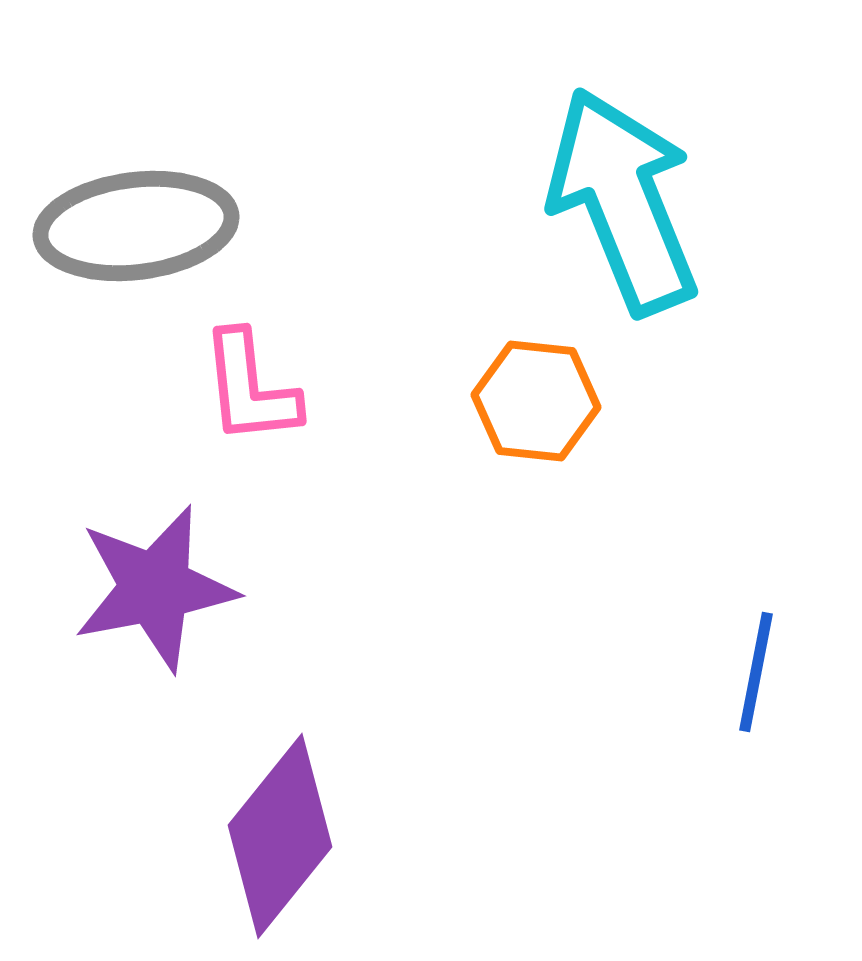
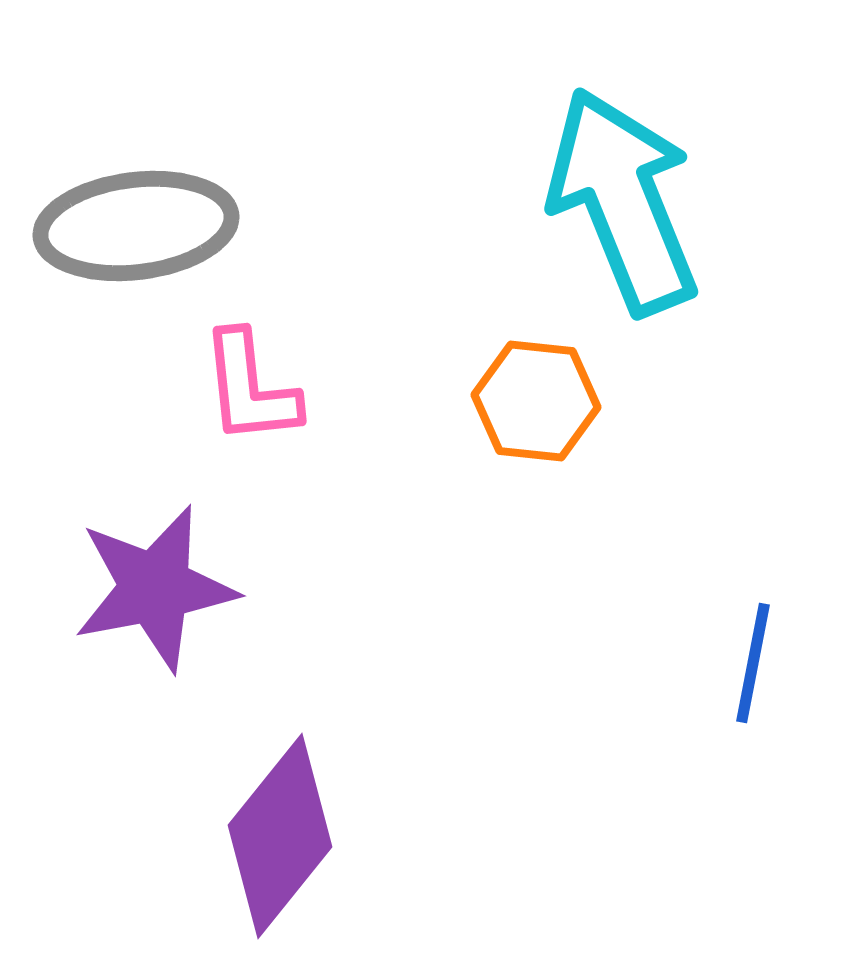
blue line: moved 3 px left, 9 px up
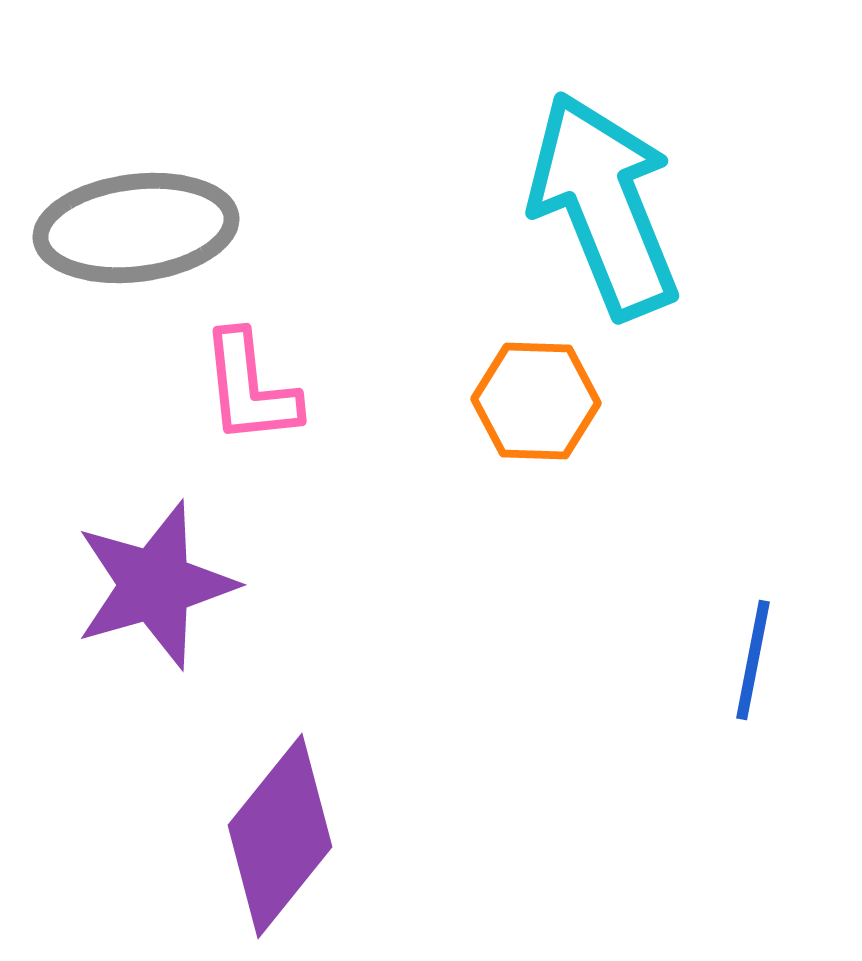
cyan arrow: moved 19 px left, 4 px down
gray ellipse: moved 2 px down
orange hexagon: rotated 4 degrees counterclockwise
purple star: moved 3 px up; rotated 5 degrees counterclockwise
blue line: moved 3 px up
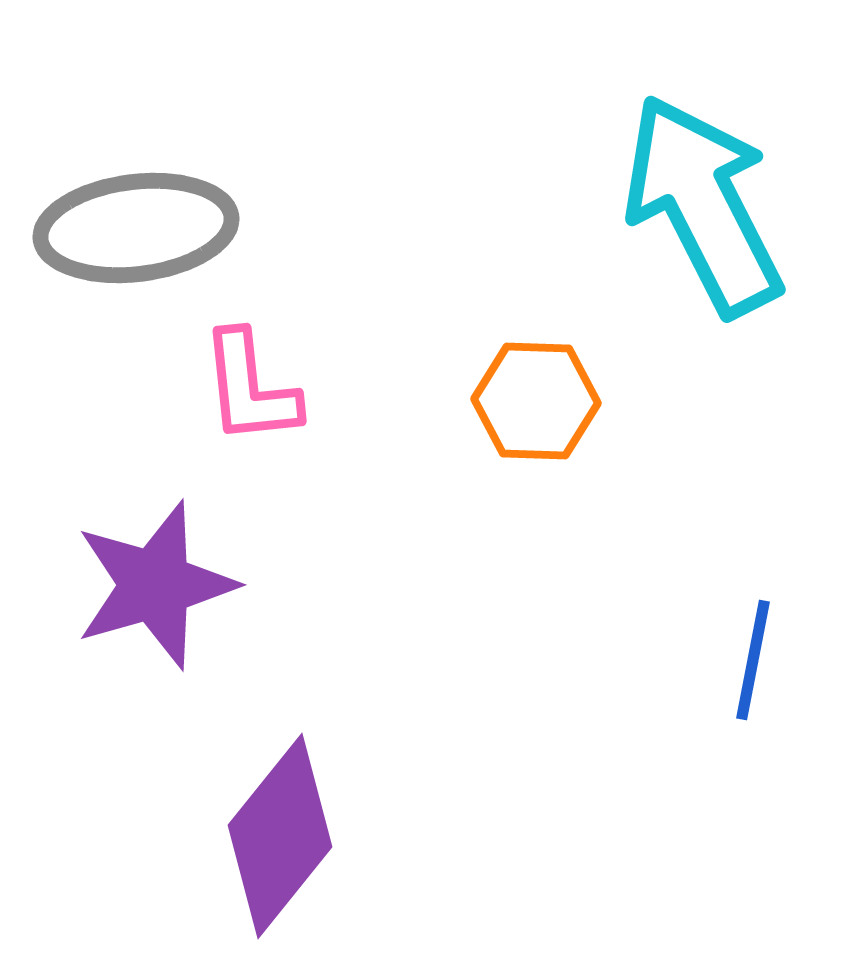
cyan arrow: moved 99 px right; rotated 5 degrees counterclockwise
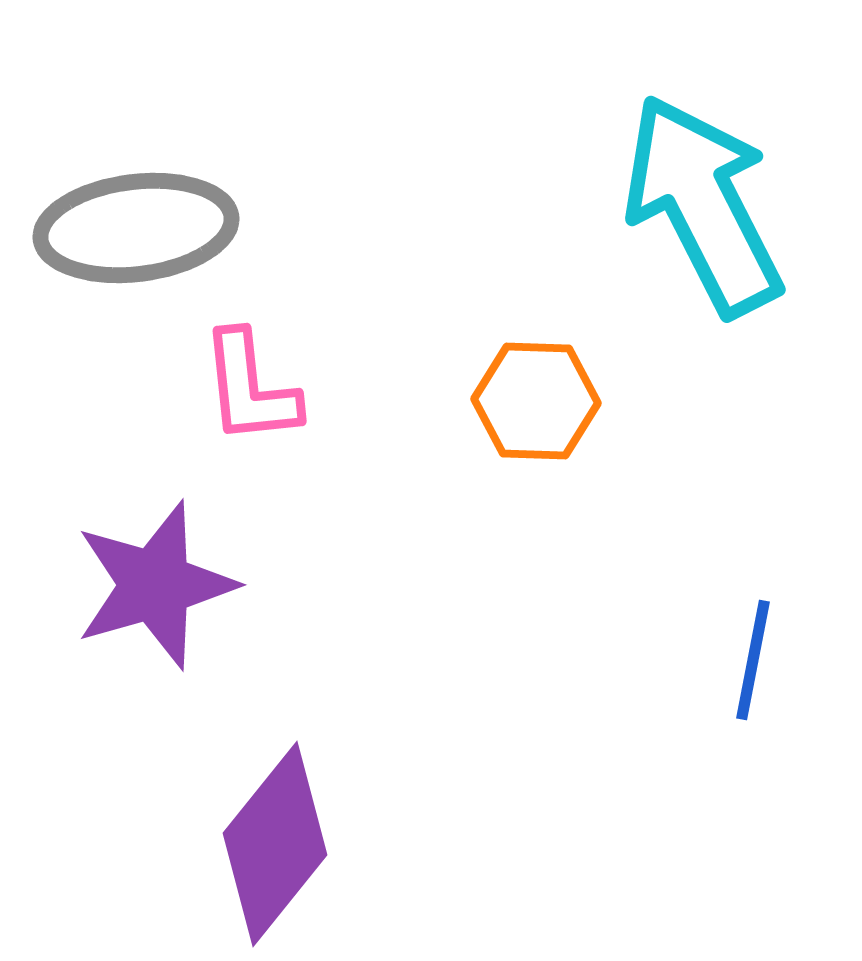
purple diamond: moved 5 px left, 8 px down
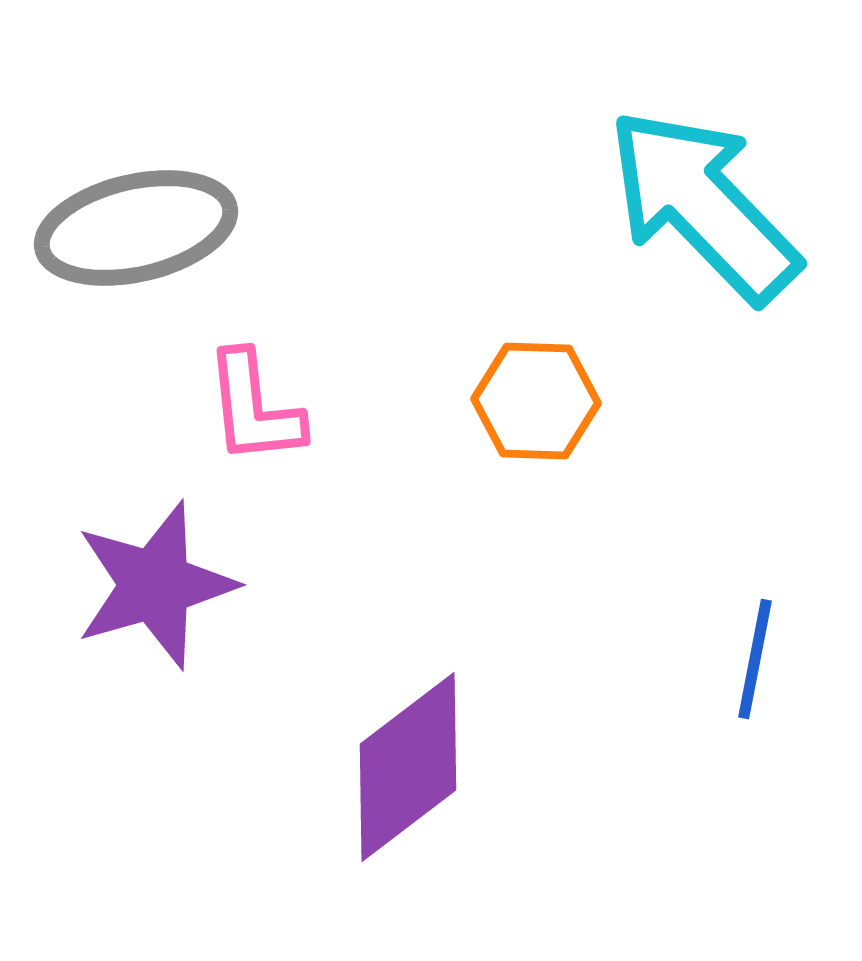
cyan arrow: rotated 17 degrees counterclockwise
gray ellipse: rotated 6 degrees counterclockwise
pink L-shape: moved 4 px right, 20 px down
blue line: moved 2 px right, 1 px up
purple diamond: moved 133 px right, 77 px up; rotated 14 degrees clockwise
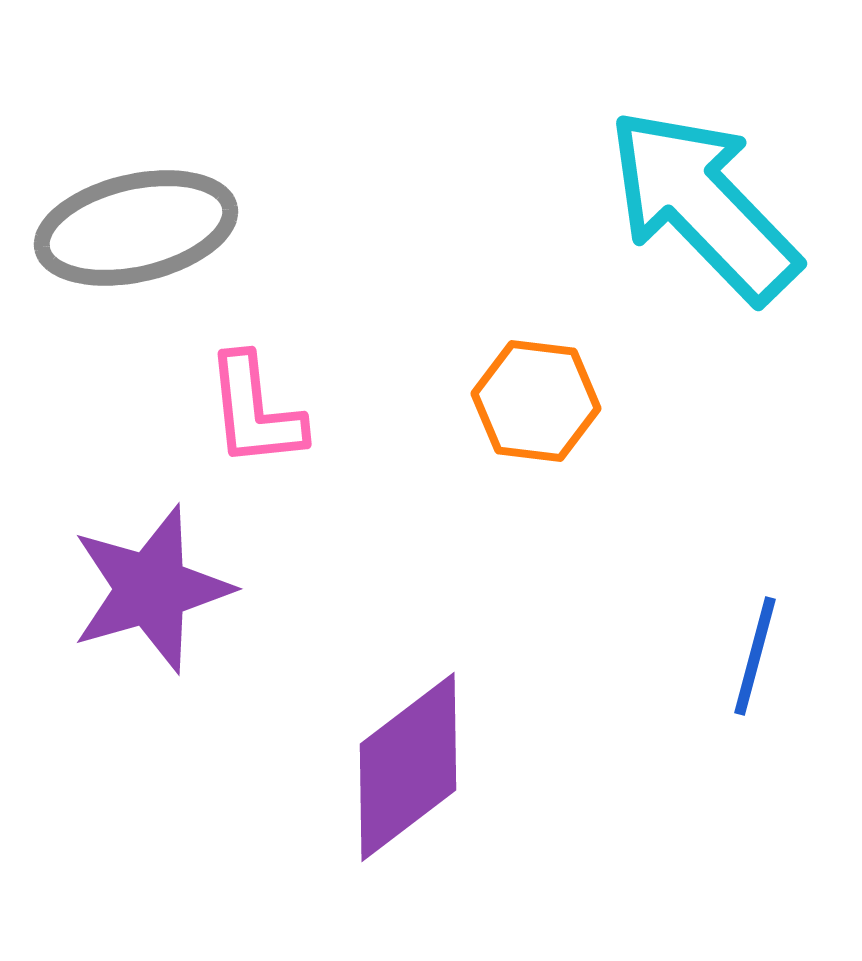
orange hexagon: rotated 5 degrees clockwise
pink L-shape: moved 1 px right, 3 px down
purple star: moved 4 px left, 4 px down
blue line: moved 3 px up; rotated 4 degrees clockwise
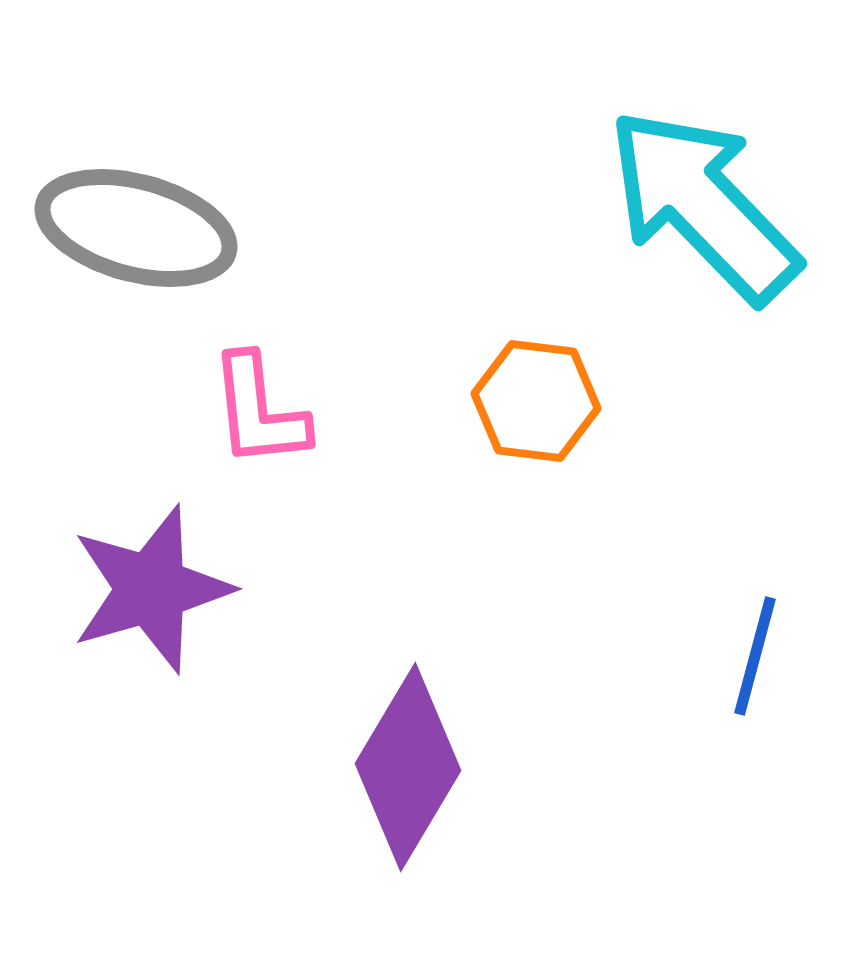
gray ellipse: rotated 28 degrees clockwise
pink L-shape: moved 4 px right
purple diamond: rotated 22 degrees counterclockwise
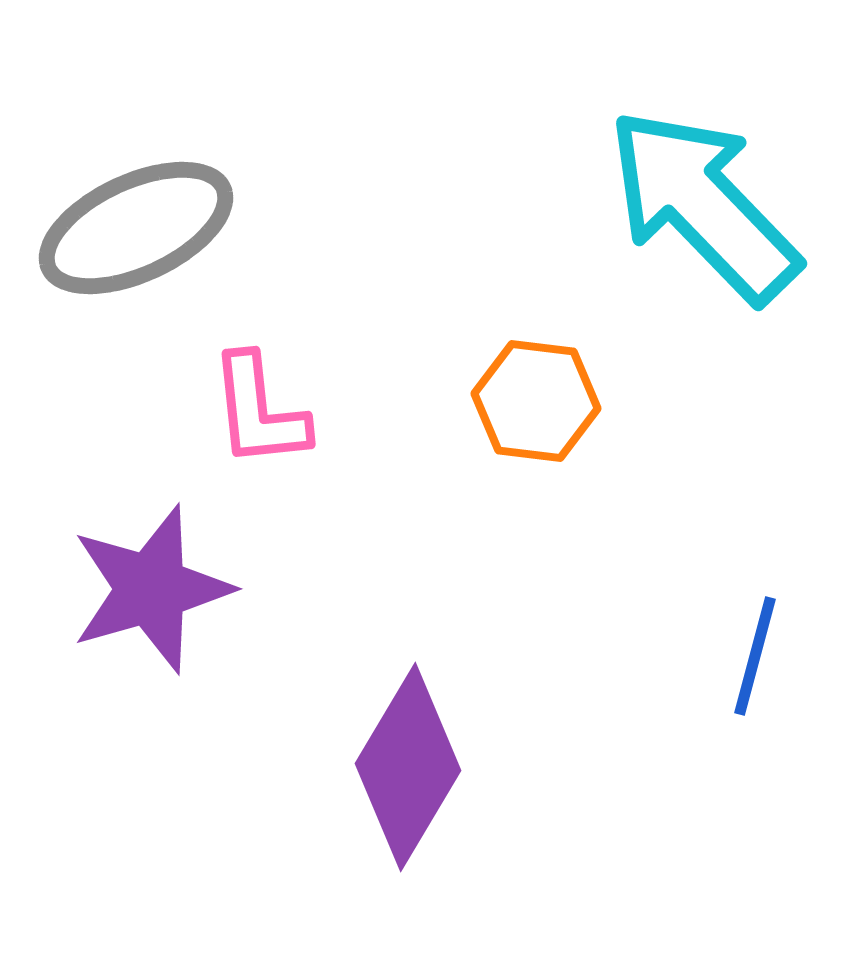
gray ellipse: rotated 40 degrees counterclockwise
